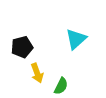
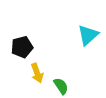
cyan triangle: moved 12 px right, 4 px up
green semicircle: rotated 60 degrees counterclockwise
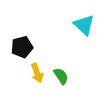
cyan triangle: moved 4 px left, 10 px up; rotated 35 degrees counterclockwise
green semicircle: moved 10 px up
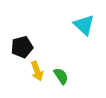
yellow arrow: moved 2 px up
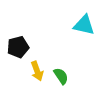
cyan triangle: rotated 30 degrees counterclockwise
black pentagon: moved 4 px left
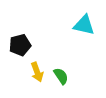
black pentagon: moved 2 px right, 2 px up
yellow arrow: moved 1 px down
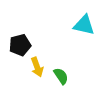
yellow arrow: moved 5 px up
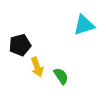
cyan triangle: rotated 30 degrees counterclockwise
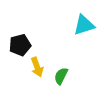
green semicircle: rotated 120 degrees counterclockwise
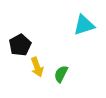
black pentagon: rotated 15 degrees counterclockwise
green semicircle: moved 2 px up
